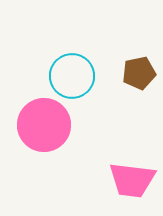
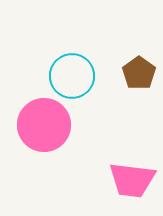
brown pentagon: rotated 24 degrees counterclockwise
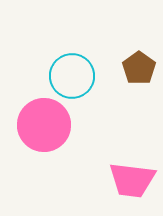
brown pentagon: moved 5 px up
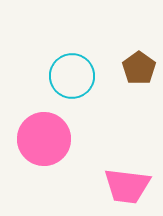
pink circle: moved 14 px down
pink trapezoid: moved 5 px left, 6 px down
